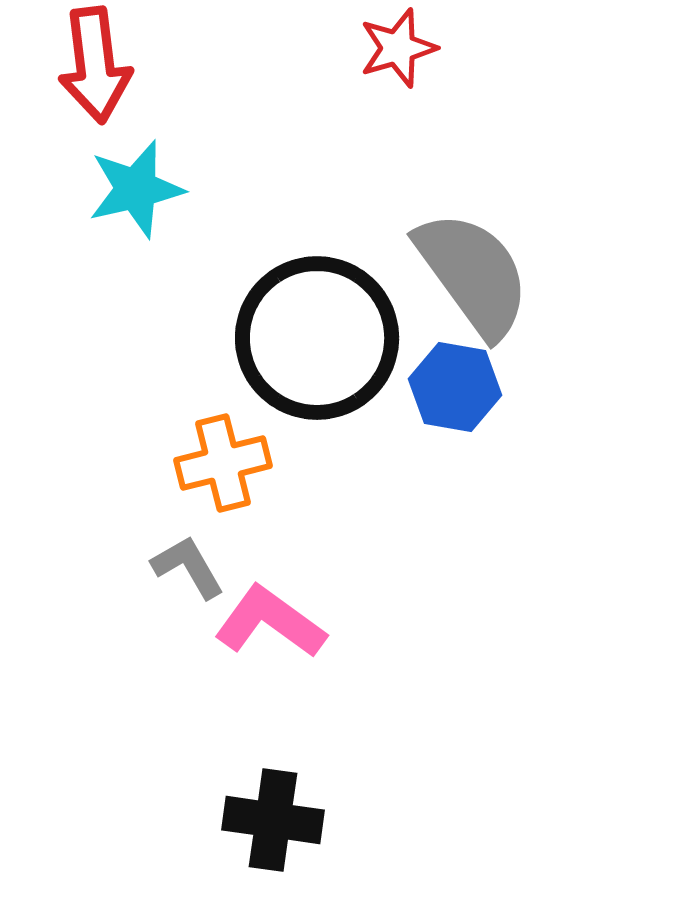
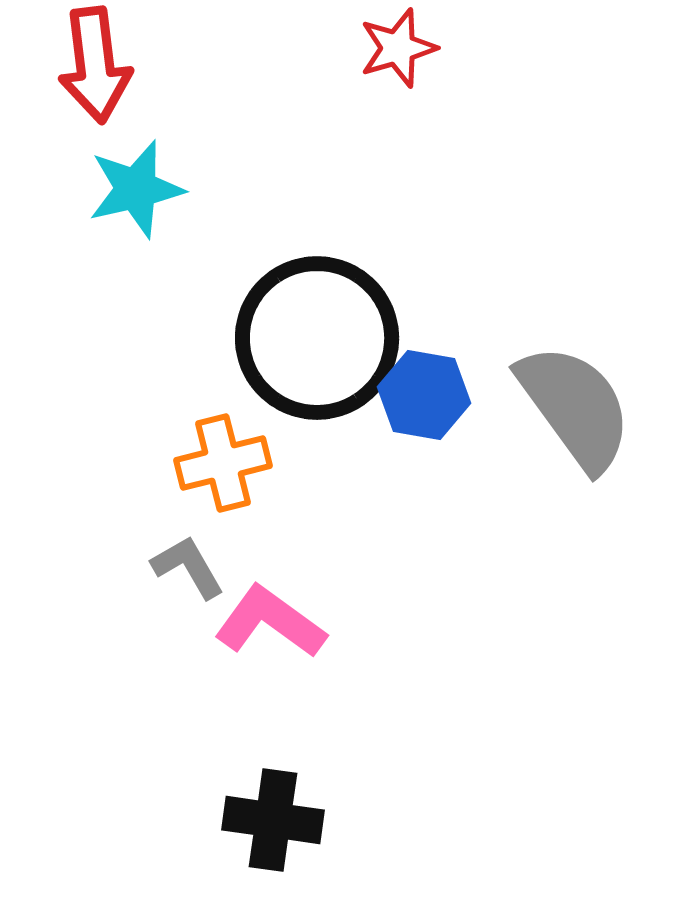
gray semicircle: moved 102 px right, 133 px down
blue hexagon: moved 31 px left, 8 px down
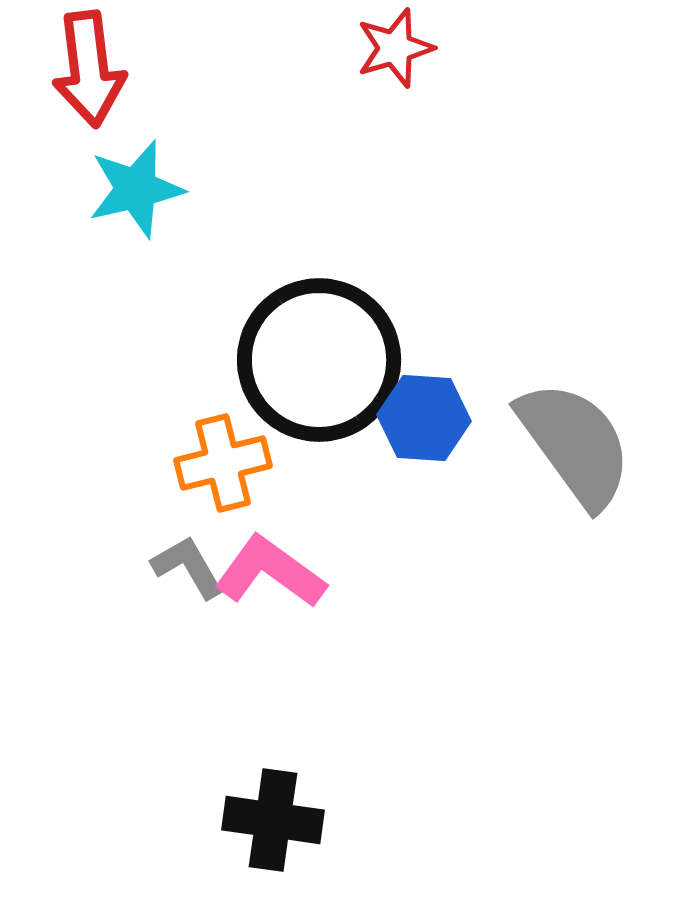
red star: moved 3 px left
red arrow: moved 6 px left, 4 px down
black circle: moved 2 px right, 22 px down
blue hexagon: moved 23 px down; rotated 6 degrees counterclockwise
gray semicircle: moved 37 px down
pink L-shape: moved 50 px up
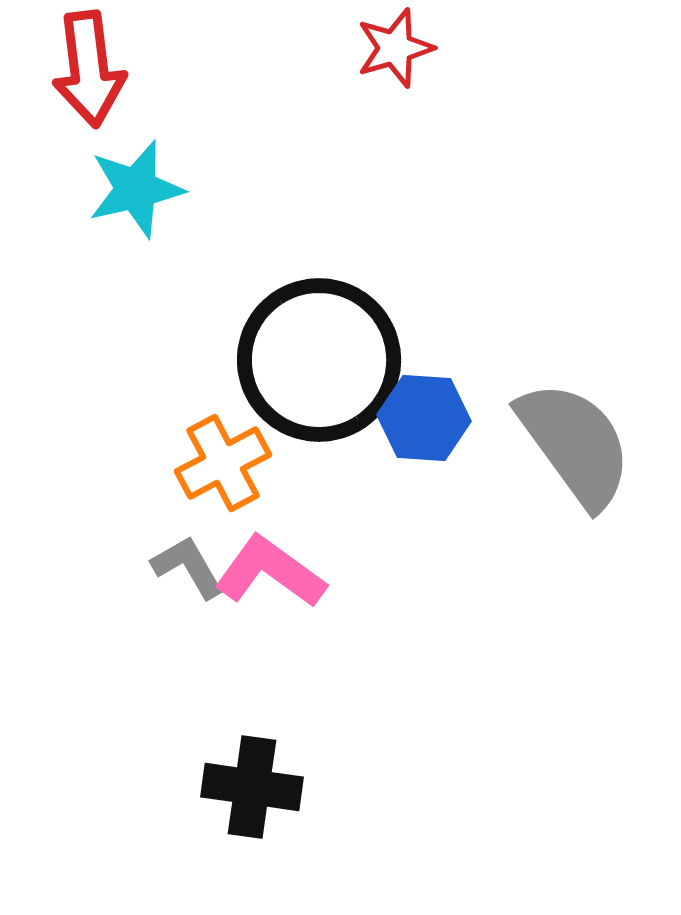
orange cross: rotated 14 degrees counterclockwise
black cross: moved 21 px left, 33 px up
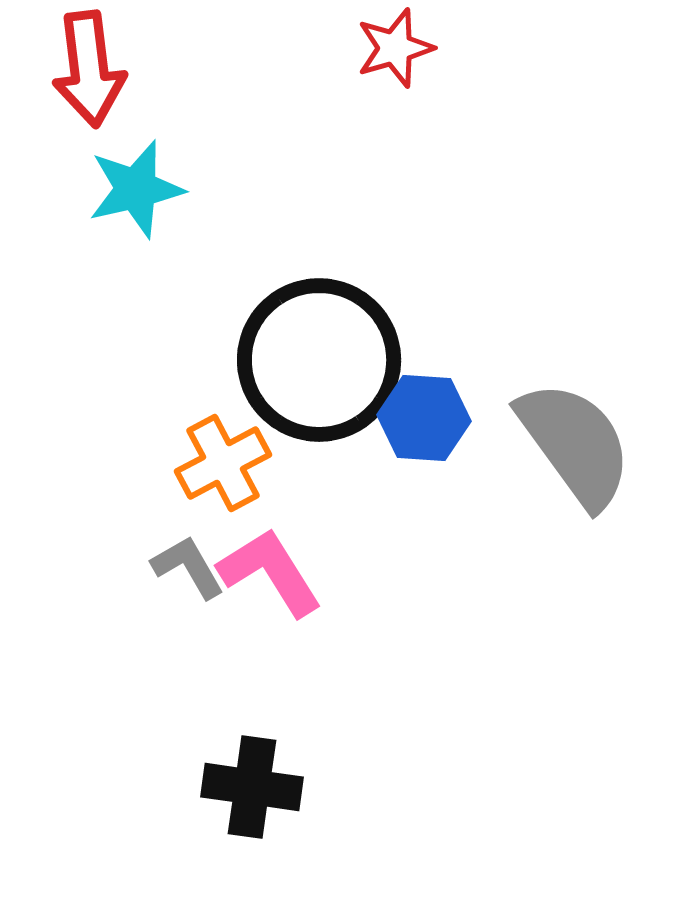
pink L-shape: rotated 22 degrees clockwise
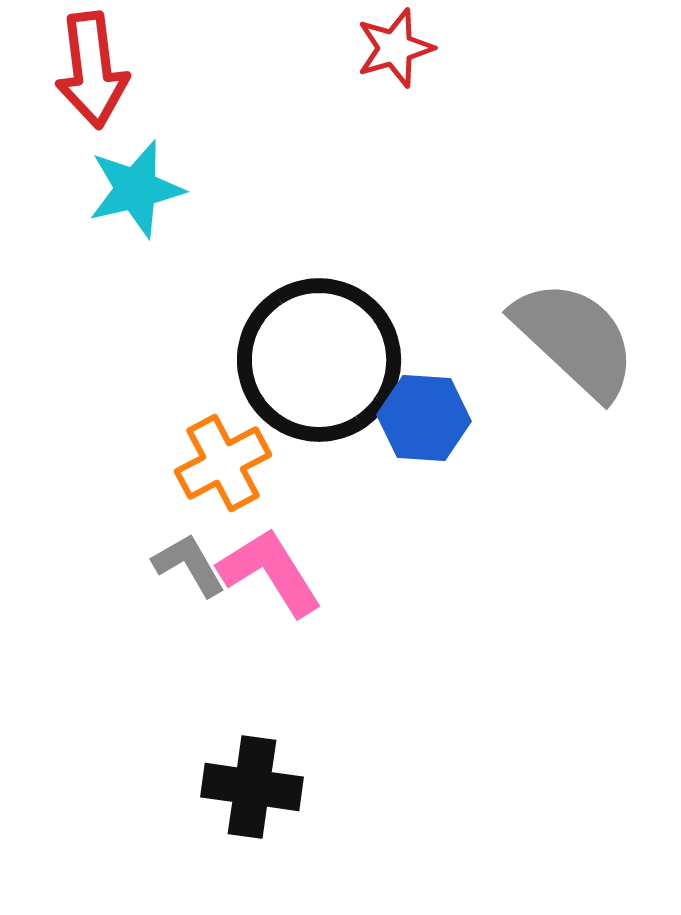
red arrow: moved 3 px right, 1 px down
gray semicircle: moved 105 px up; rotated 11 degrees counterclockwise
gray L-shape: moved 1 px right, 2 px up
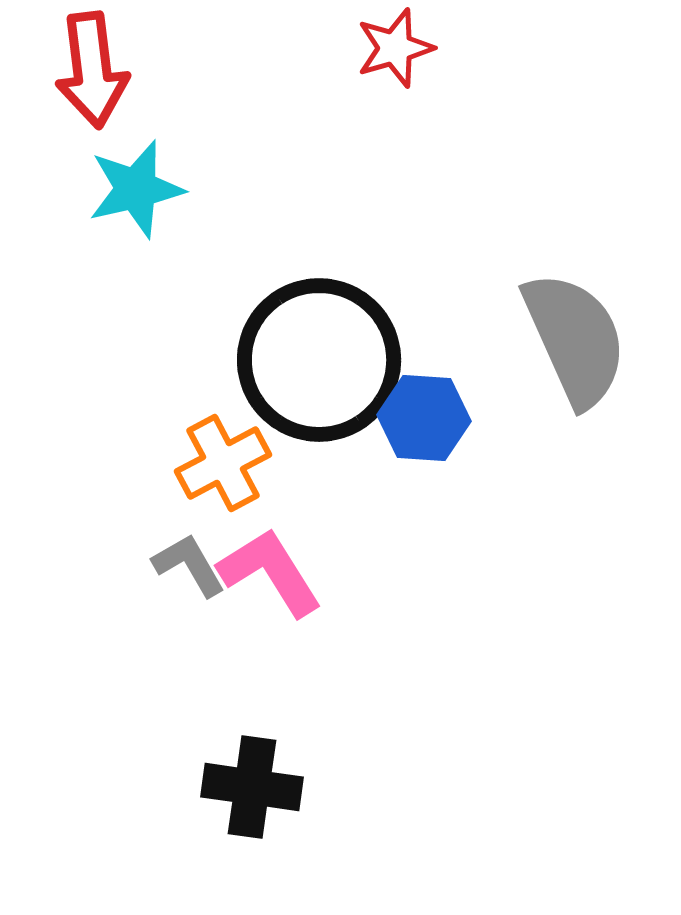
gray semicircle: rotated 23 degrees clockwise
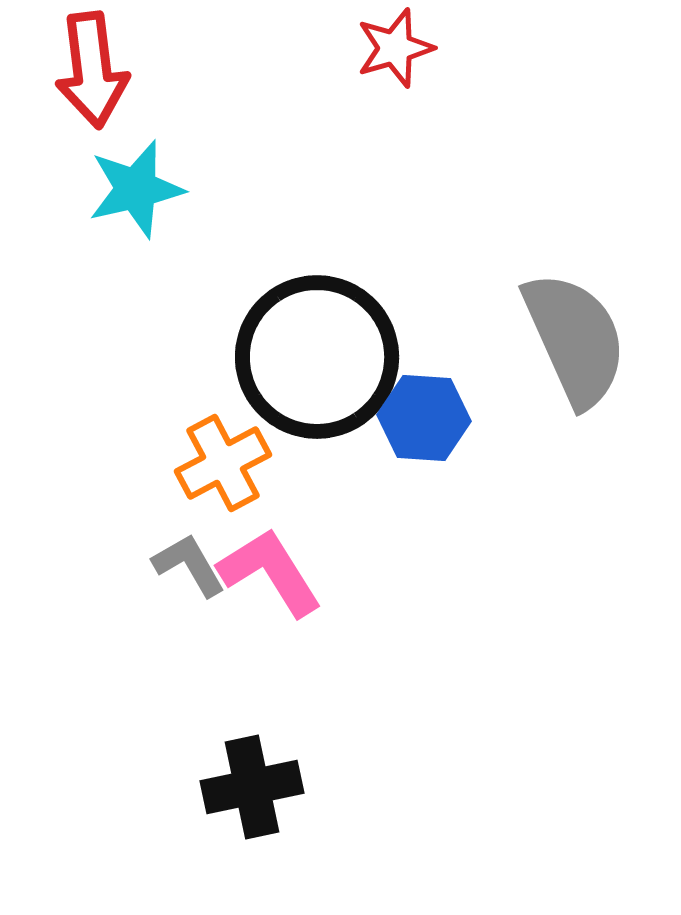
black circle: moved 2 px left, 3 px up
black cross: rotated 20 degrees counterclockwise
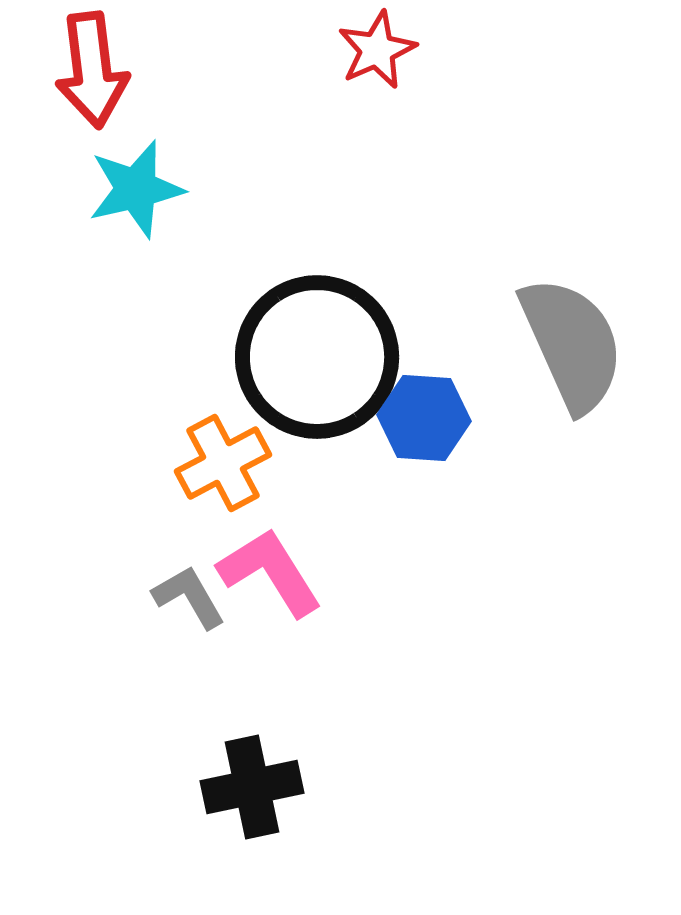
red star: moved 18 px left, 2 px down; rotated 8 degrees counterclockwise
gray semicircle: moved 3 px left, 5 px down
gray L-shape: moved 32 px down
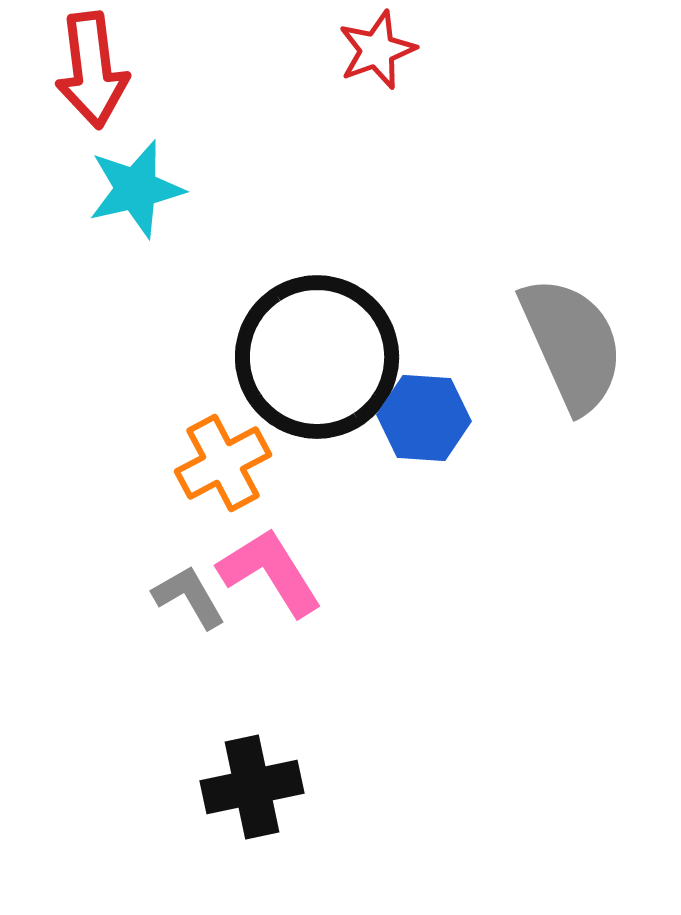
red star: rotated 4 degrees clockwise
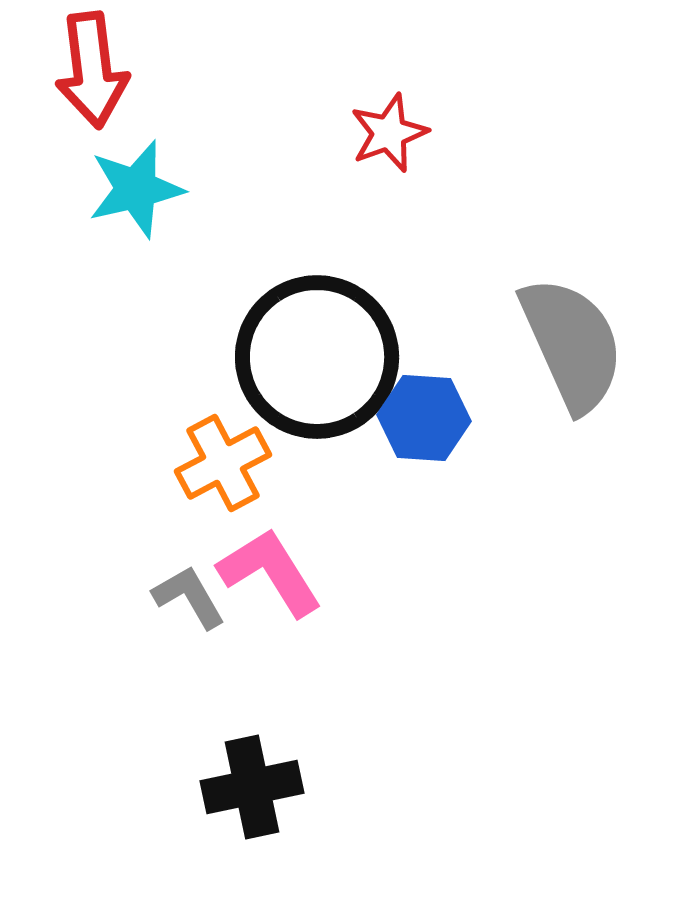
red star: moved 12 px right, 83 px down
